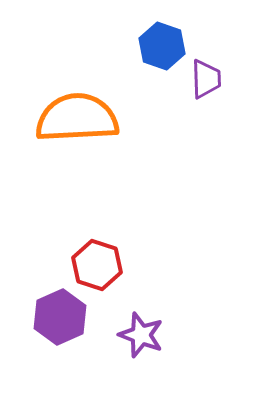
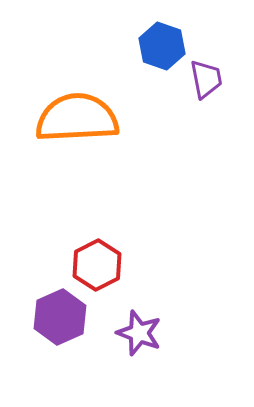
purple trapezoid: rotated 9 degrees counterclockwise
red hexagon: rotated 15 degrees clockwise
purple star: moved 2 px left, 2 px up
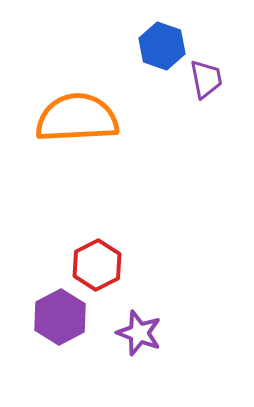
purple hexagon: rotated 4 degrees counterclockwise
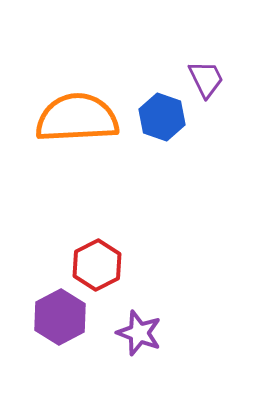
blue hexagon: moved 71 px down
purple trapezoid: rotated 15 degrees counterclockwise
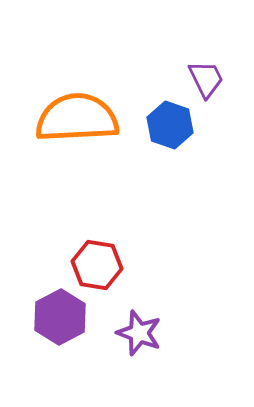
blue hexagon: moved 8 px right, 8 px down
red hexagon: rotated 24 degrees counterclockwise
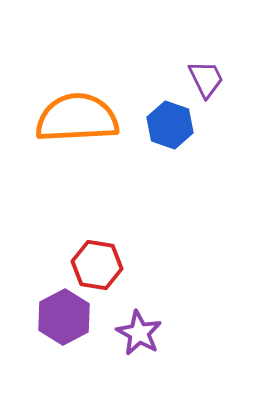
purple hexagon: moved 4 px right
purple star: rotated 9 degrees clockwise
